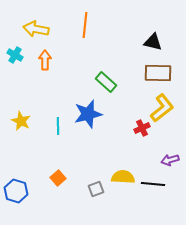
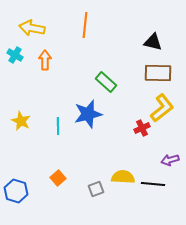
yellow arrow: moved 4 px left, 1 px up
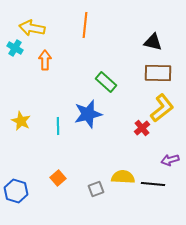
cyan cross: moved 7 px up
red cross: rotated 14 degrees counterclockwise
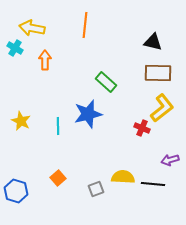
red cross: rotated 28 degrees counterclockwise
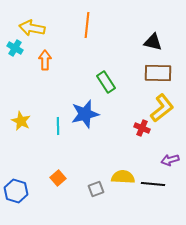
orange line: moved 2 px right
green rectangle: rotated 15 degrees clockwise
blue star: moved 3 px left
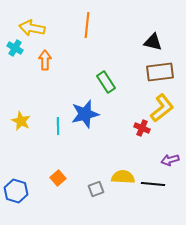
brown rectangle: moved 2 px right, 1 px up; rotated 8 degrees counterclockwise
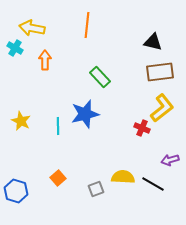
green rectangle: moved 6 px left, 5 px up; rotated 10 degrees counterclockwise
black line: rotated 25 degrees clockwise
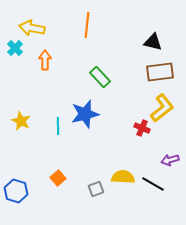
cyan cross: rotated 14 degrees clockwise
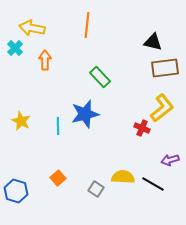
brown rectangle: moved 5 px right, 4 px up
gray square: rotated 35 degrees counterclockwise
